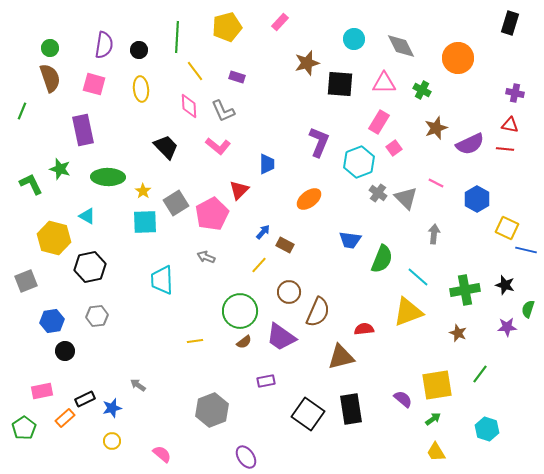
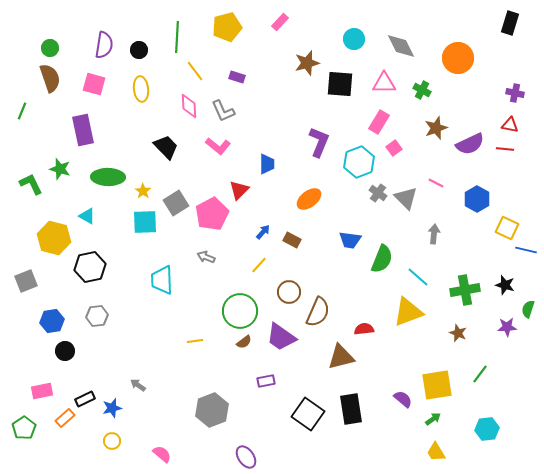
brown rectangle at (285, 245): moved 7 px right, 5 px up
cyan hexagon at (487, 429): rotated 25 degrees counterclockwise
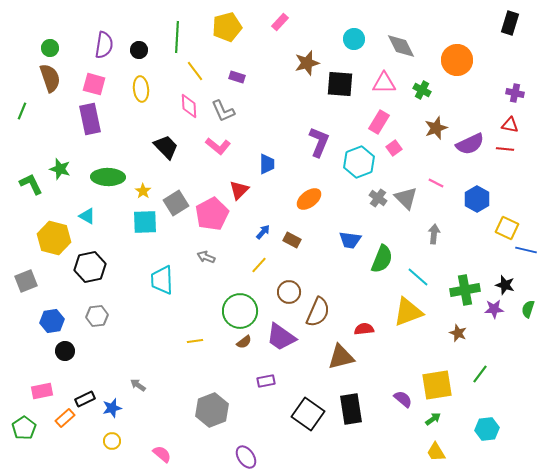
orange circle at (458, 58): moved 1 px left, 2 px down
purple rectangle at (83, 130): moved 7 px right, 11 px up
gray cross at (378, 193): moved 5 px down
purple star at (507, 327): moved 13 px left, 18 px up
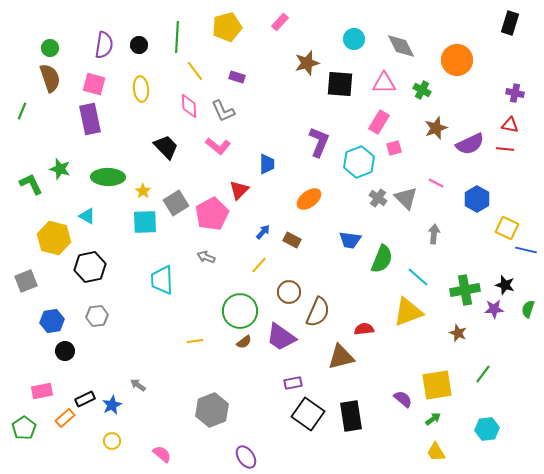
black circle at (139, 50): moved 5 px up
pink square at (394, 148): rotated 21 degrees clockwise
green line at (480, 374): moved 3 px right
purple rectangle at (266, 381): moved 27 px right, 2 px down
blue star at (112, 408): moved 3 px up; rotated 12 degrees counterclockwise
black rectangle at (351, 409): moved 7 px down
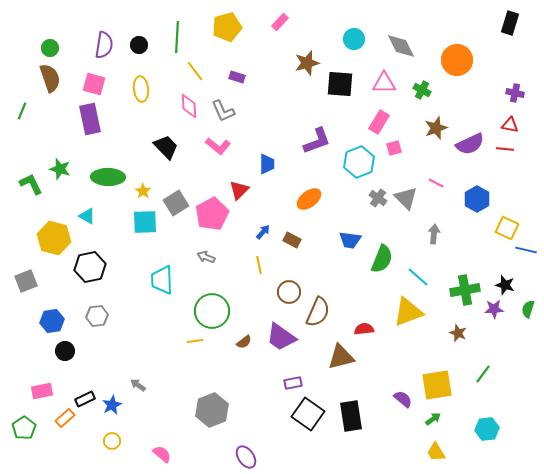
purple L-shape at (319, 142): moved 2 px left, 1 px up; rotated 48 degrees clockwise
yellow line at (259, 265): rotated 54 degrees counterclockwise
green circle at (240, 311): moved 28 px left
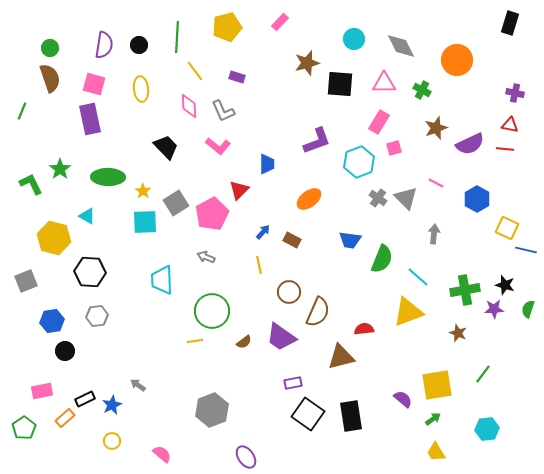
green star at (60, 169): rotated 20 degrees clockwise
black hexagon at (90, 267): moved 5 px down; rotated 16 degrees clockwise
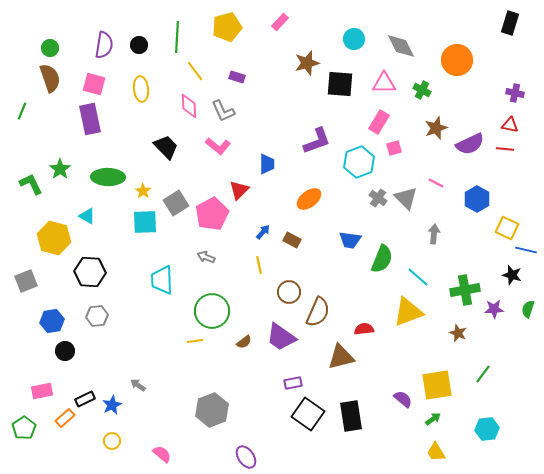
black star at (505, 285): moved 7 px right, 10 px up
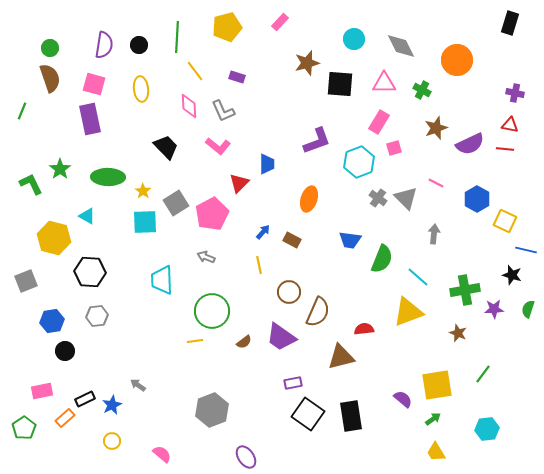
red triangle at (239, 190): moved 7 px up
orange ellipse at (309, 199): rotated 35 degrees counterclockwise
yellow square at (507, 228): moved 2 px left, 7 px up
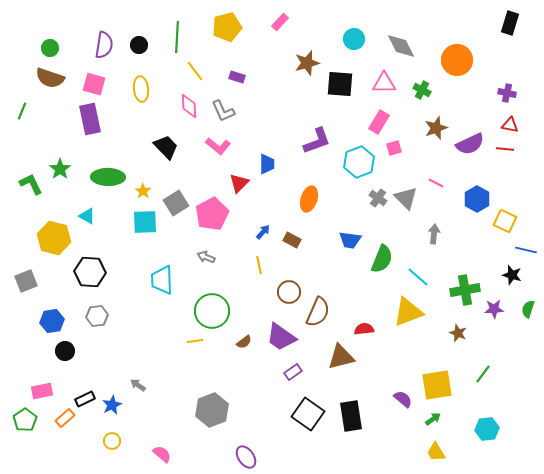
brown semicircle at (50, 78): rotated 128 degrees clockwise
purple cross at (515, 93): moved 8 px left
purple rectangle at (293, 383): moved 11 px up; rotated 24 degrees counterclockwise
green pentagon at (24, 428): moved 1 px right, 8 px up
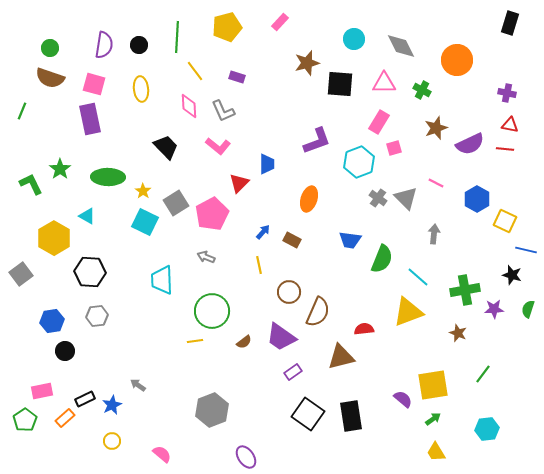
cyan square at (145, 222): rotated 28 degrees clockwise
yellow hexagon at (54, 238): rotated 16 degrees clockwise
gray square at (26, 281): moved 5 px left, 7 px up; rotated 15 degrees counterclockwise
yellow square at (437, 385): moved 4 px left
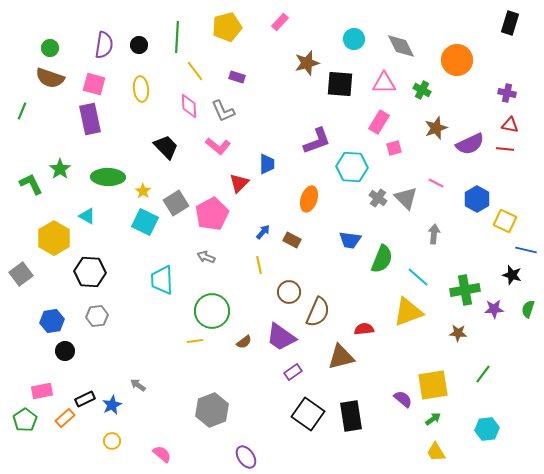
cyan hexagon at (359, 162): moved 7 px left, 5 px down; rotated 24 degrees clockwise
brown star at (458, 333): rotated 18 degrees counterclockwise
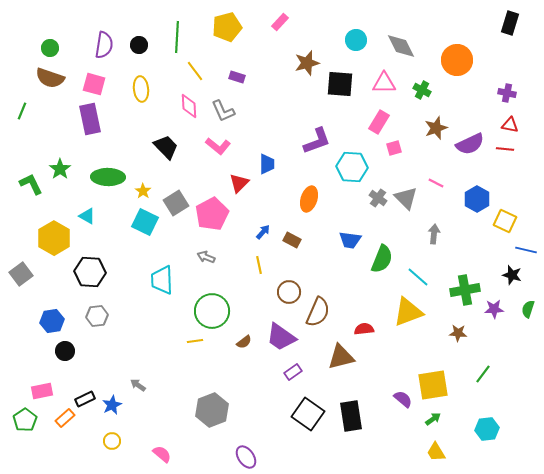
cyan circle at (354, 39): moved 2 px right, 1 px down
